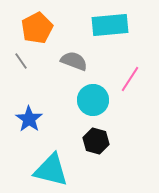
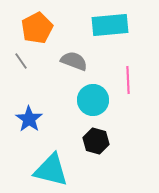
pink line: moved 2 px left, 1 px down; rotated 36 degrees counterclockwise
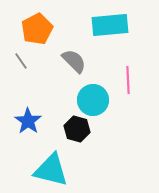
orange pentagon: moved 1 px down
gray semicircle: rotated 24 degrees clockwise
blue star: moved 1 px left, 2 px down
black hexagon: moved 19 px left, 12 px up
